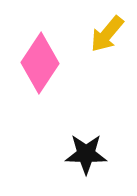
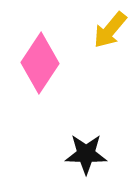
yellow arrow: moved 3 px right, 4 px up
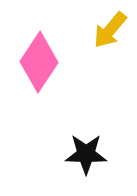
pink diamond: moved 1 px left, 1 px up
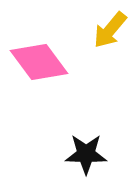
pink diamond: rotated 70 degrees counterclockwise
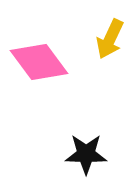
yellow arrow: moved 9 px down; rotated 15 degrees counterclockwise
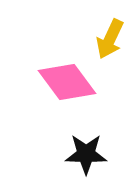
pink diamond: moved 28 px right, 20 px down
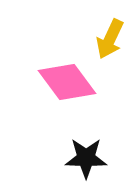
black star: moved 4 px down
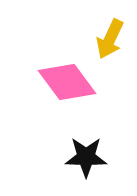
black star: moved 1 px up
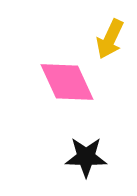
pink diamond: rotated 12 degrees clockwise
